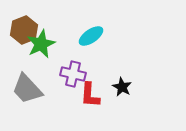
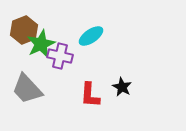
purple cross: moved 13 px left, 18 px up
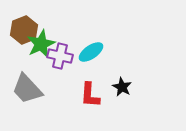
cyan ellipse: moved 16 px down
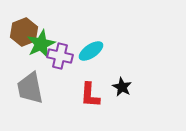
brown hexagon: moved 2 px down
cyan ellipse: moved 1 px up
gray trapezoid: moved 3 px right, 1 px up; rotated 32 degrees clockwise
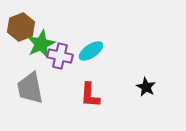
brown hexagon: moved 3 px left, 5 px up
black star: moved 24 px right
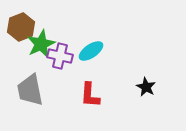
gray trapezoid: moved 2 px down
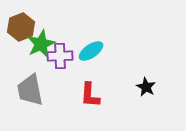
purple cross: rotated 15 degrees counterclockwise
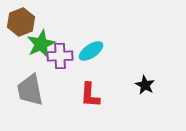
brown hexagon: moved 5 px up
black star: moved 1 px left, 2 px up
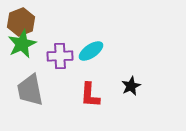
green star: moved 19 px left
black star: moved 14 px left, 1 px down; rotated 18 degrees clockwise
